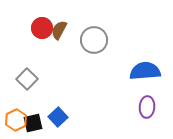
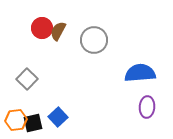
brown semicircle: moved 1 px left, 1 px down
blue semicircle: moved 5 px left, 2 px down
orange hexagon: rotated 20 degrees clockwise
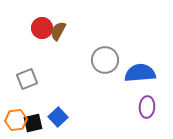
gray circle: moved 11 px right, 20 px down
gray square: rotated 25 degrees clockwise
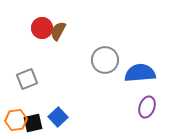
purple ellipse: rotated 15 degrees clockwise
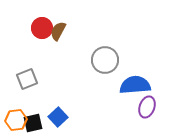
blue semicircle: moved 5 px left, 12 px down
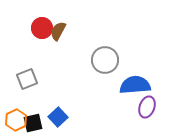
orange hexagon: rotated 20 degrees counterclockwise
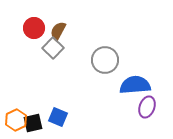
red circle: moved 8 px left
gray square: moved 26 px right, 31 px up; rotated 25 degrees counterclockwise
blue square: rotated 24 degrees counterclockwise
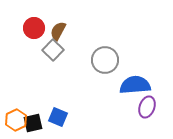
gray square: moved 2 px down
